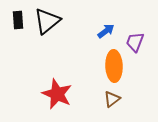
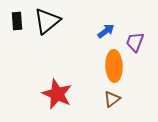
black rectangle: moved 1 px left, 1 px down
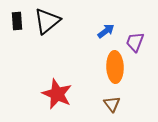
orange ellipse: moved 1 px right, 1 px down
brown triangle: moved 5 px down; rotated 30 degrees counterclockwise
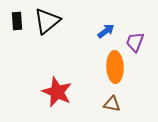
red star: moved 2 px up
brown triangle: rotated 42 degrees counterclockwise
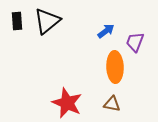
red star: moved 10 px right, 11 px down
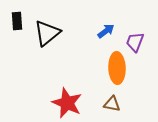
black triangle: moved 12 px down
orange ellipse: moved 2 px right, 1 px down
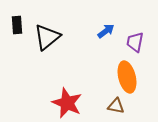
black rectangle: moved 4 px down
black triangle: moved 4 px down
purple trapezoid: rotated 10 degrees counterclockwise
orange ellipse: moved 10 px right, 9 px down; rotated 12 degrees counterclockwise
brown triangle: moved 4 px right, 2 px down
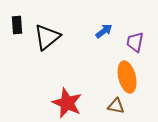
blue arrow: moved 2 px left
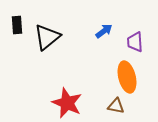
purple trapezoid: rotated 15 degrees counterclockwise
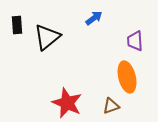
blue arrow: moved 10 px left, 13 px up
purple trapezoid: moved 1 px up
brown triangle: moved 5 px left; rotated 30 degrees counterclockwise
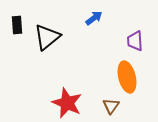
brown triangle: rotated 36 degrees counterclockwise
